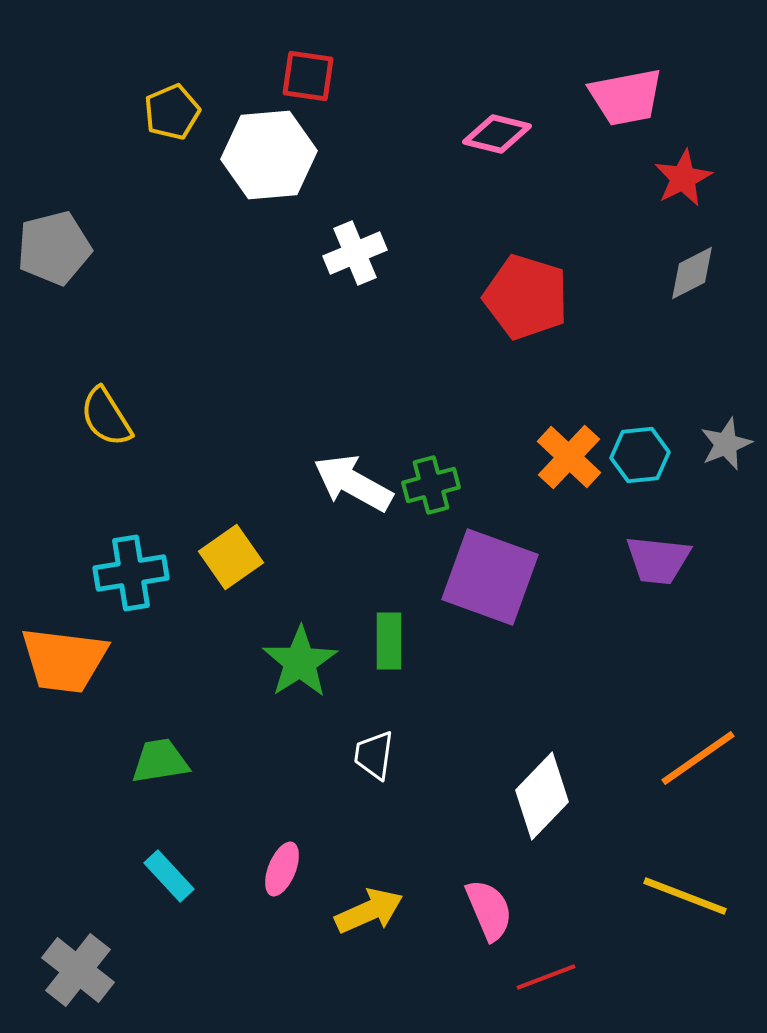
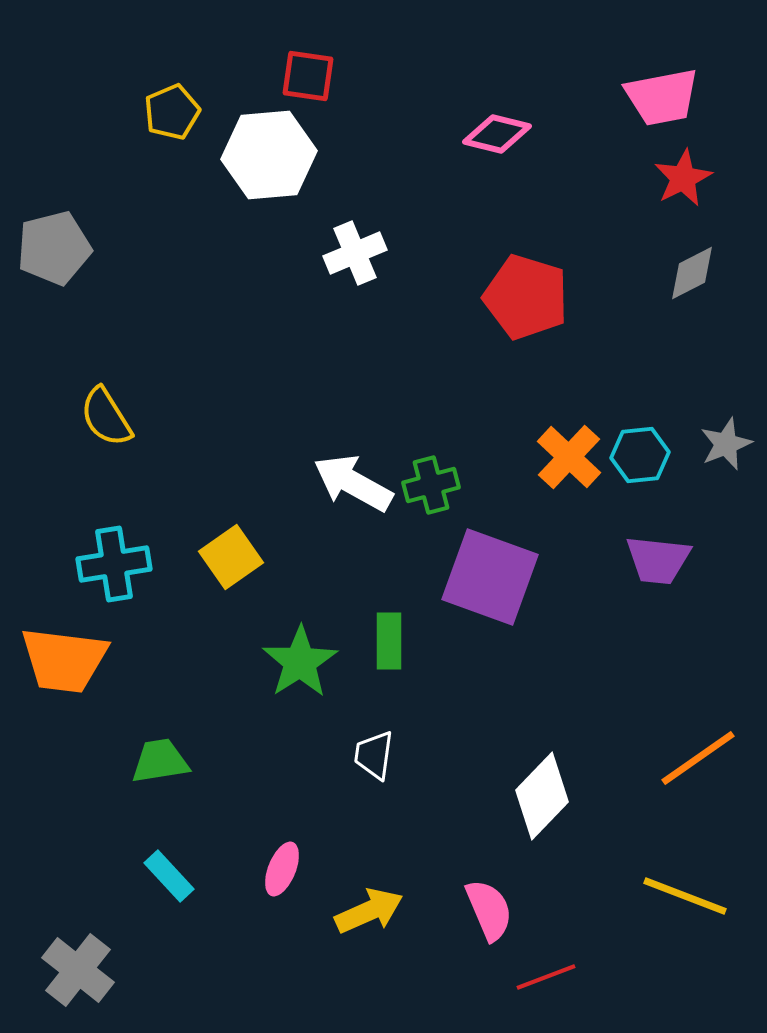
pink trapezoid: moved 36 px right
cyan cross: moved 17 px left, 9 px up
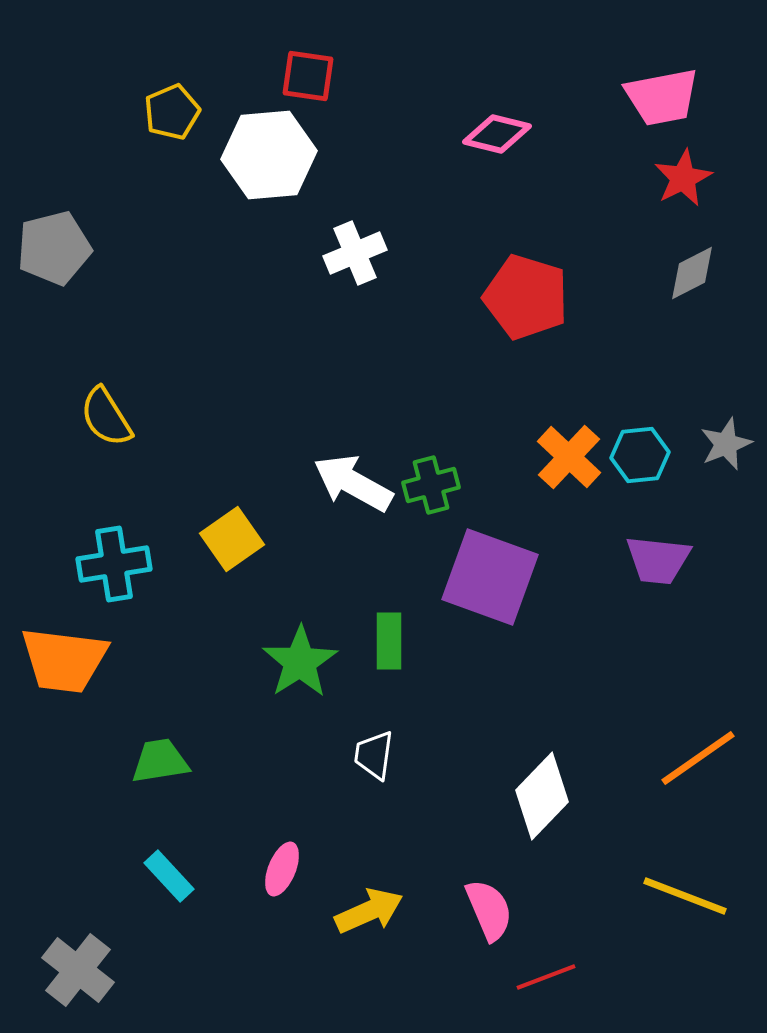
yellow square: moved 1 px right, 18 px up
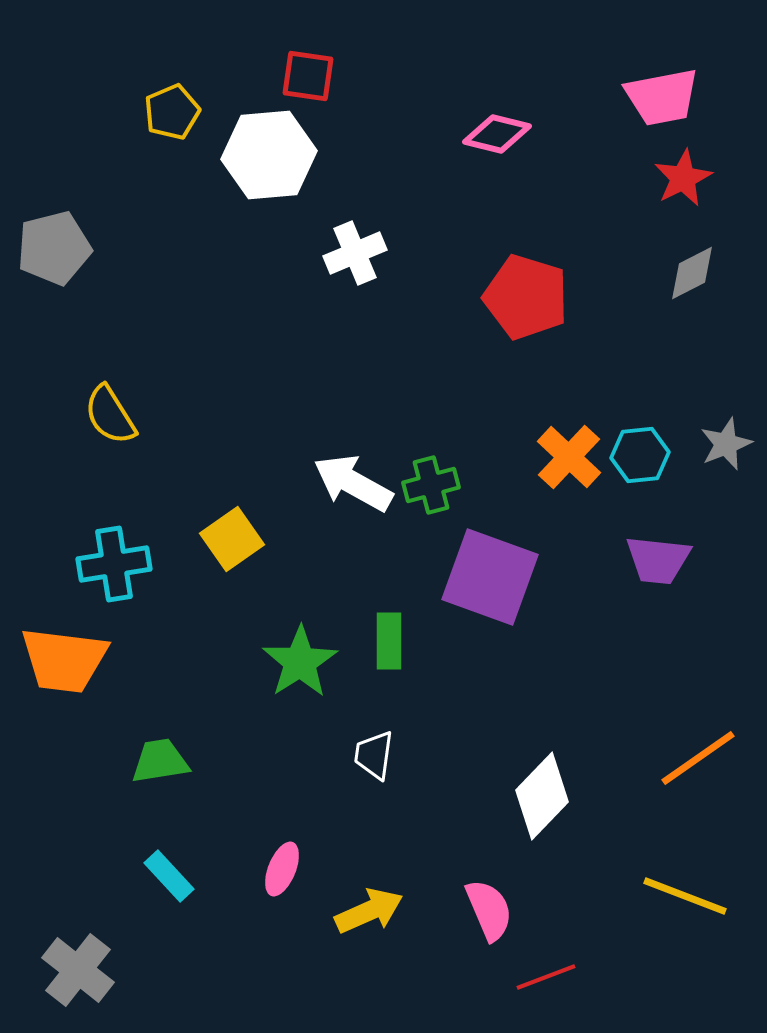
yellow semicircle: moved 4 px right, 2 px up
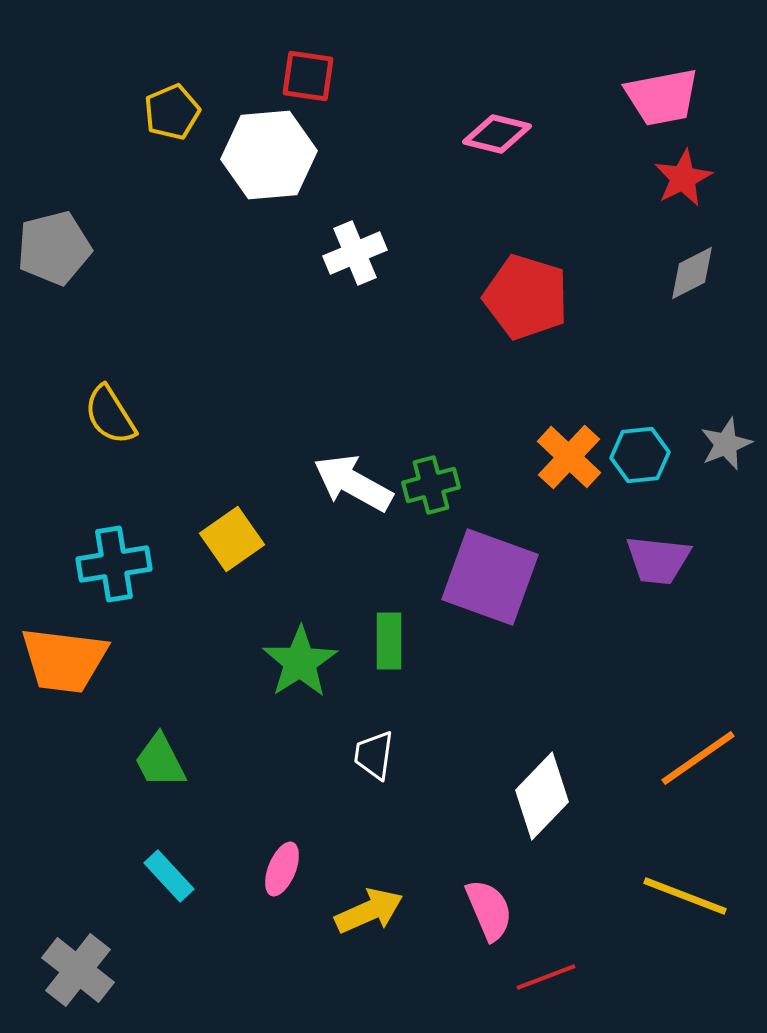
green trapezoid: rotated 108 degrees counterclockwise
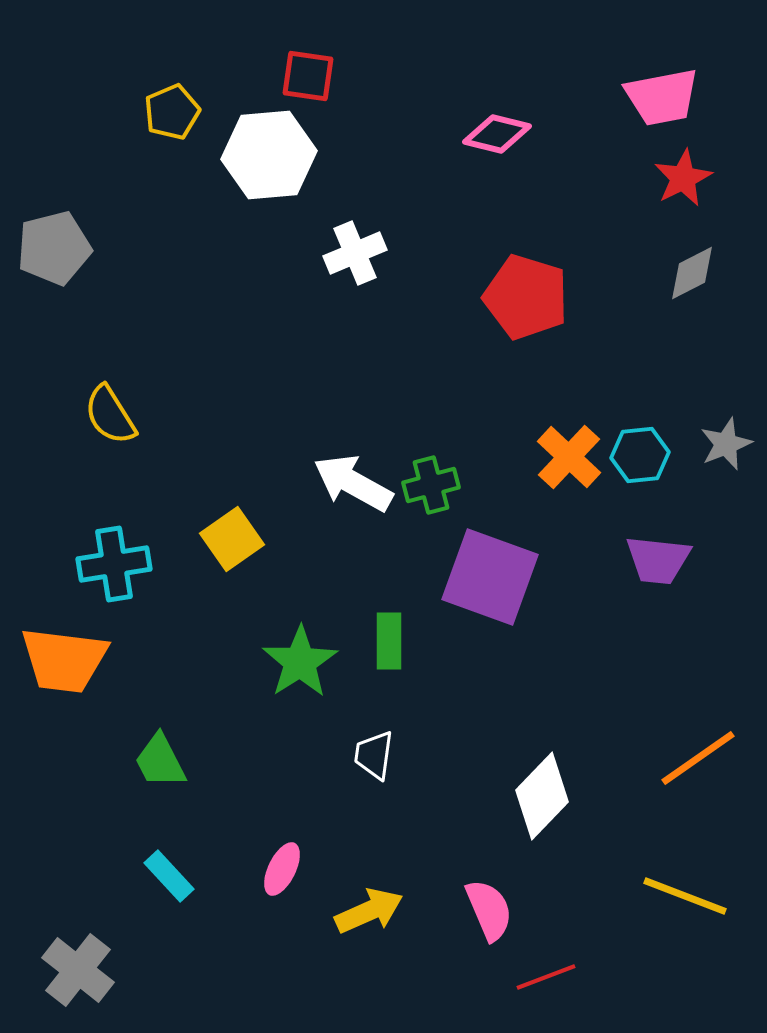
pink ellipse: rotated 4 degrees clockwise
